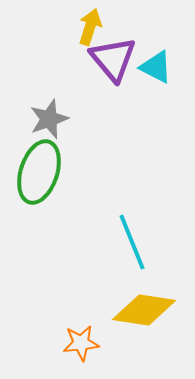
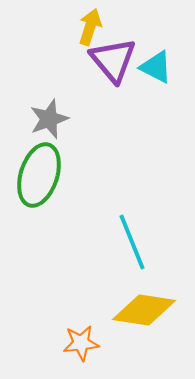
purple triangle: moved 1 px down
green ellipse: moved 3 px down
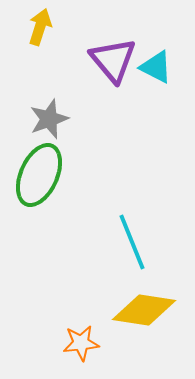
yellow arrow: moved 50 px left
green ellipse: rotated 6 degrees clockwise
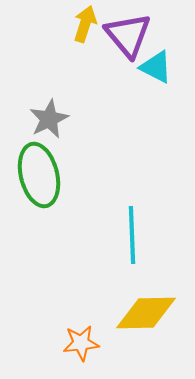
yellow arrow: moved 45 px right, 3 px up
purple triangle: moved 15 px right, 25 px up
gray star: rotated 6 degrees counterclockwise
green ellipse: rotated 38 degrees counterclockwise
cyan line: moved 7 px up; rotated 20 degrees clockwise
yellow diamond: moved 2 px right, 3 px down; rotated 10 degrees counterclockwise
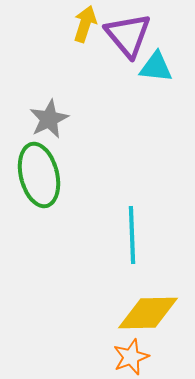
cyan triangle: rotated 21 degrees counterclockwise
yellow diamond: moved 2 px right
orange star: moved 50 px right, 14 px down; rotated 15 degrees counterclockwise
